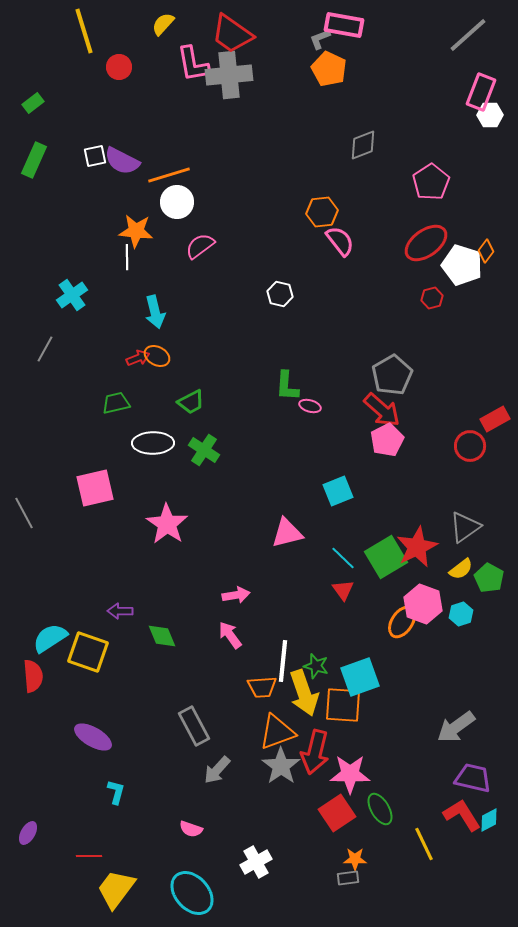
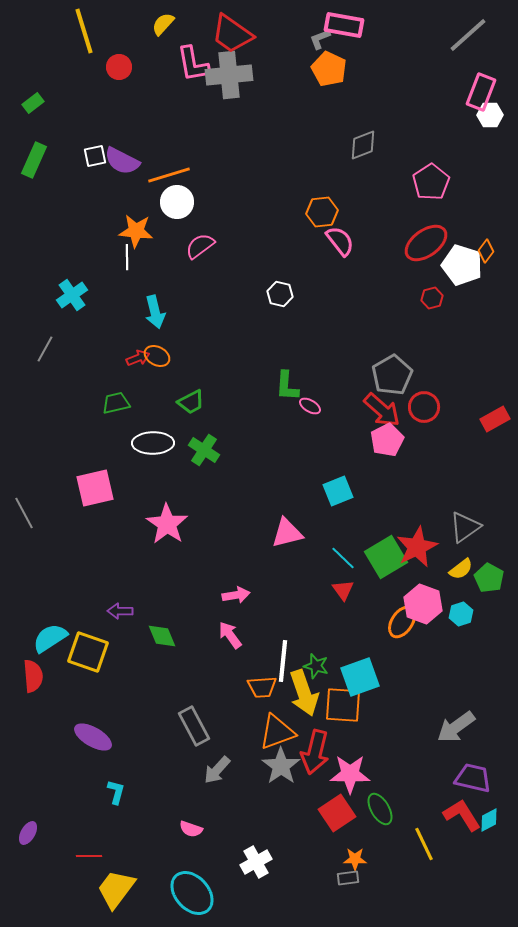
pink ellipse at (310, 406): rotated 15 degrees clockwise
red circle at (470, 446): moved 46 px left, 39 px up
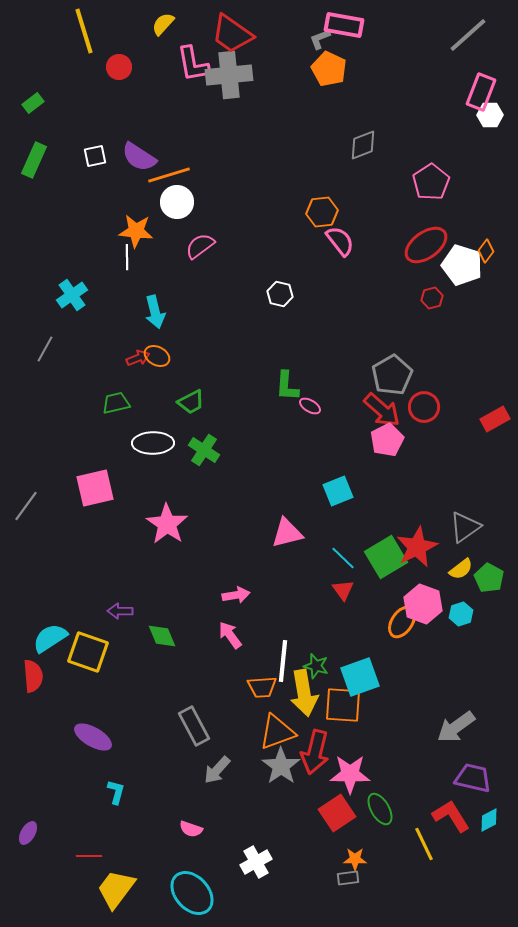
purple semicircle at (122, 161): moved 17 px right, 4 px up; rotated 6 degrees clockwise
red ellipse at (426, 243): moved 2 px down
gray line at (24, 513): moved 2 px right, 7 px up; rotated 64 degrees clockwise
yellow arrow at (304, 693): rotated 9 degrees clockwise
red L-shape at (462, 815): moved 11 px left, 1 px down
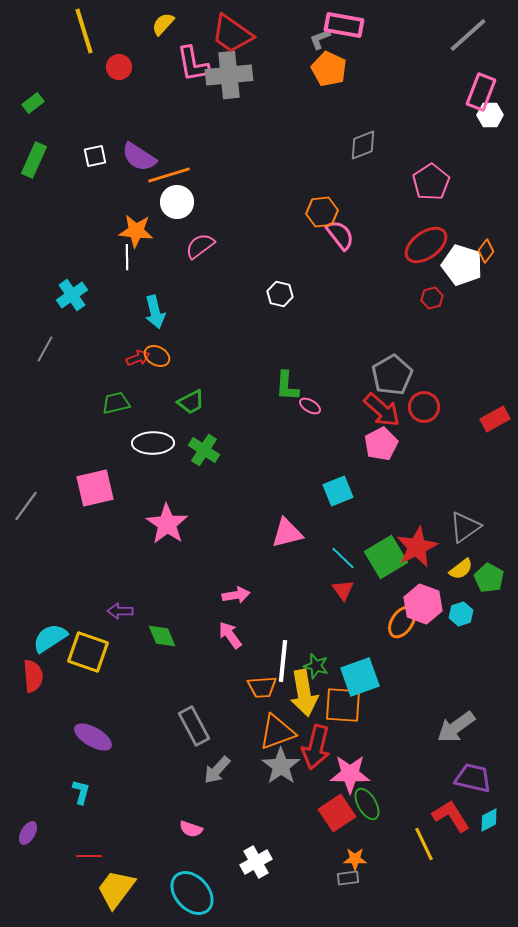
pink semicircle at (340, 241): moved 6 px up
pink pentagon at (387, 440): moved 6 px left, 4 px down
red arrow at (315, 752): moved 1 px right, 5 px up
cyan L-shape at (116, 792): moved 35 px left
green ellipse at (380, 809): moved 13 px left, 5 px up
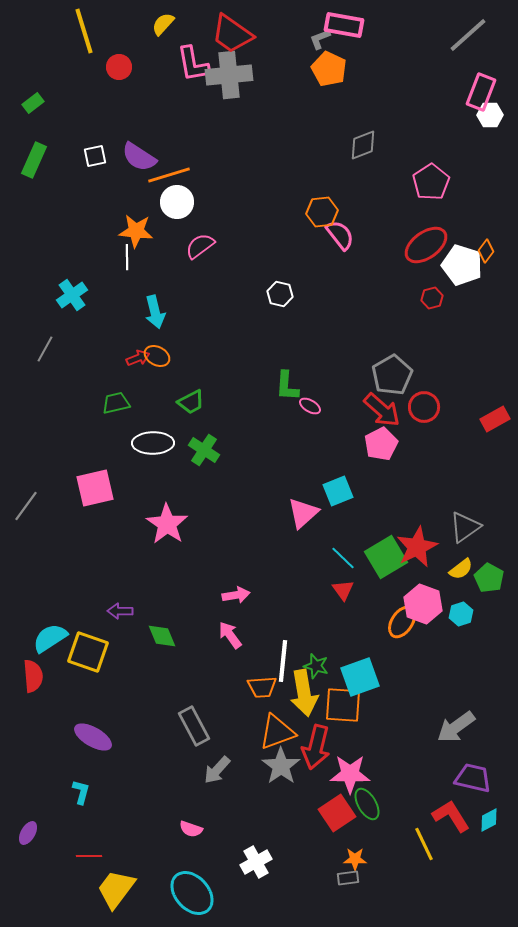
pink triangle at (287, 533): moved 16 px right, 20 px up; rotated 28 degrees counterclockwise
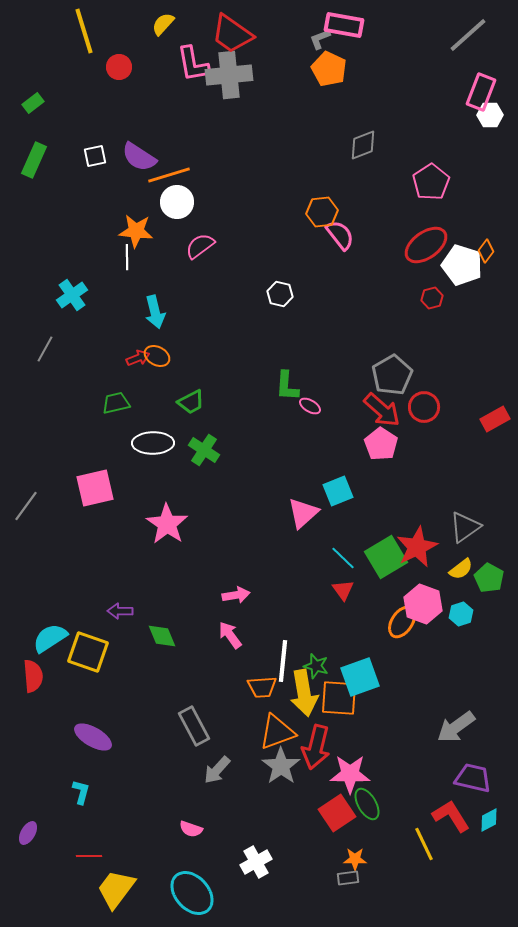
pink pentagon at (381, 444): rotated 12 degrees counterclockwise
orange square at (343, 705): moved 4 px left, 7 px up
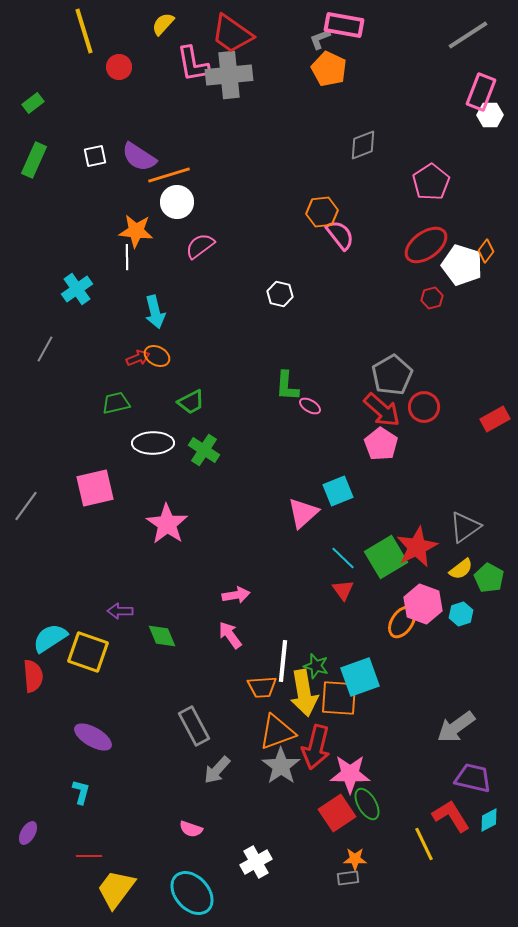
gray line at (468, 35): rotated 9 degrees clockwise
cyan cross at (72, 295): moved 5 px right, 6 px up
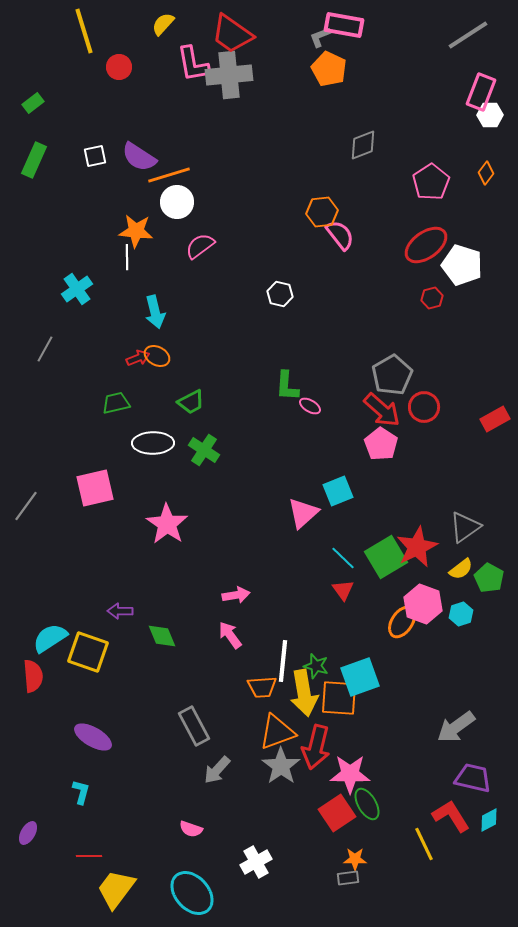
gray L-shape at (320, 39): moved 2 px up
orange diamond at (486, 251): moved 78 px up
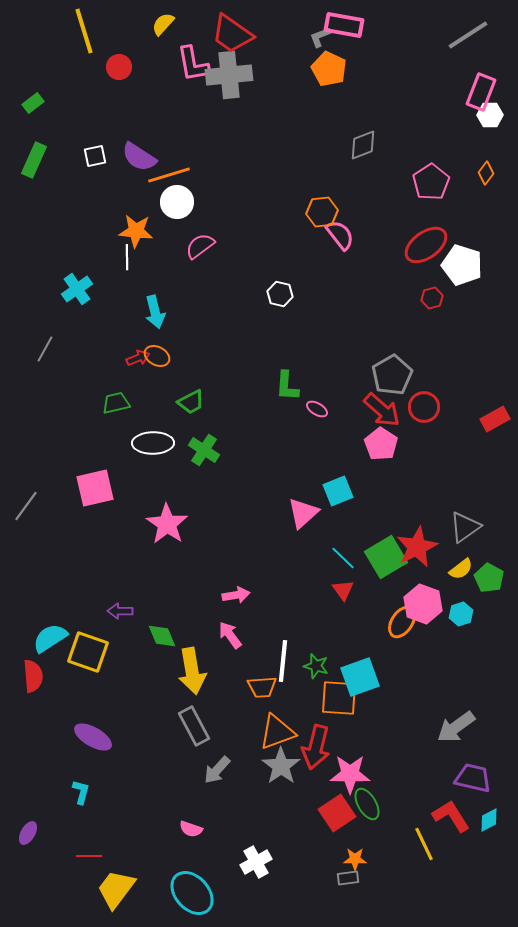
pink ellipse at (310, 406): moved 7 px right, 3 px down
yellow arrow at (304, 693): moved 112 px left, 22 px up
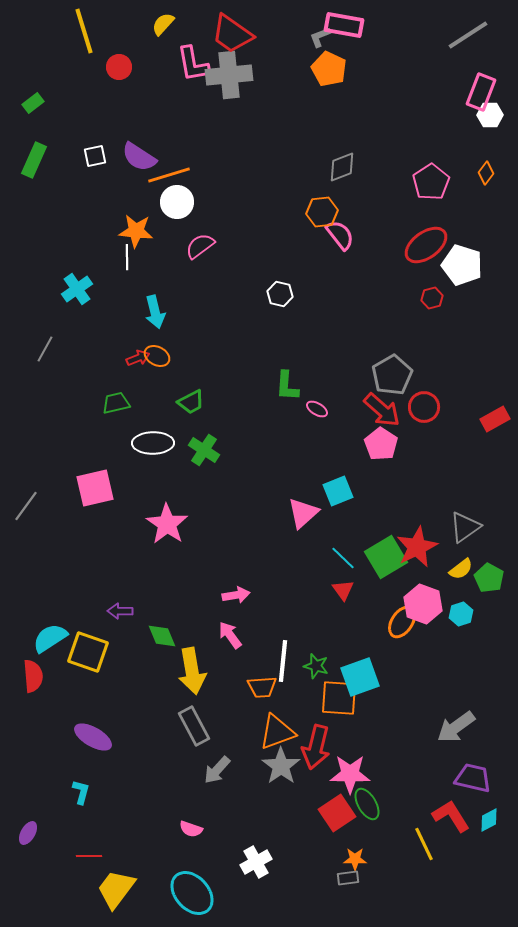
gray diamond at (363, 145): moved 21 px left, 22 px down
